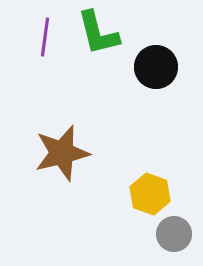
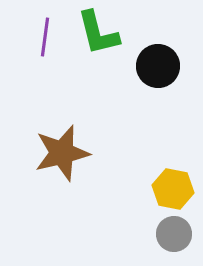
black circle: moved 2 px right, 1 px up
yellow hexagon: moved 23 px right, 5 px up; rotated 9 degrees counterclockwise
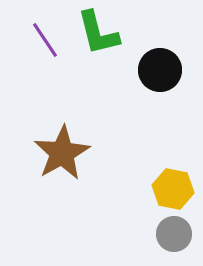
purple line: moved 3 px down; rotated 42 degrees counterclockwise
black circle: moved 2 px right, 4 px down
brown star: rotated 16 degrees counterclockwise
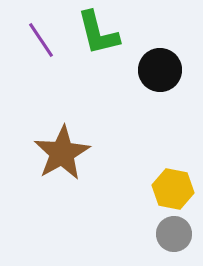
purple line: moved 4 px left
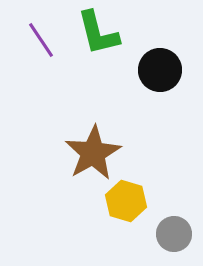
brown star: moved 31 px right
yellow hexagon: moved 47 px left, 12 px down; rotated 6 degrees clockwise
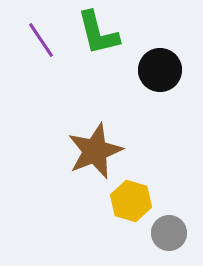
brown star: moved 2 px right, 2 px up; rotated 8 degrees clockwise
yellow hexagon: moved 5 px right
gray circle: moved 5 px left, 1 px up
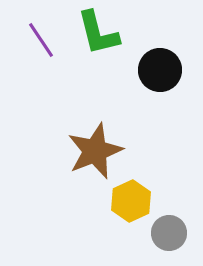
yellow hexagon: rotated 18 degrees clockwise
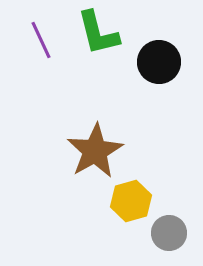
purple line: rotated 9 degrees clockwise
black circle: moved 1 px left, 8 px up
brown star: rotated 8 degrees counterclockwise
yellow hexagon: rotated 9 degrees clockwise
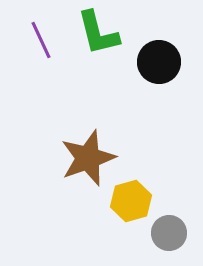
brown star: moved 7 px left, 7 px down; rotated 10 degrees clockwise
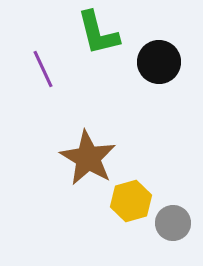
purple line: moved 2 px right, 29 px down
brown star: rotated 22 degrees counterclockwise
gray circle: moved 4 px right, 10 px up
